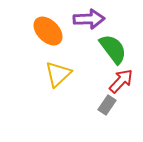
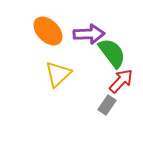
purple arrow: moved 15 px down
green semicircle: moved 1 px left, 4 px down
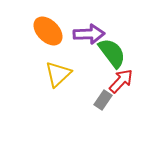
gray rectangle: moved 4 px left, 5 px up
